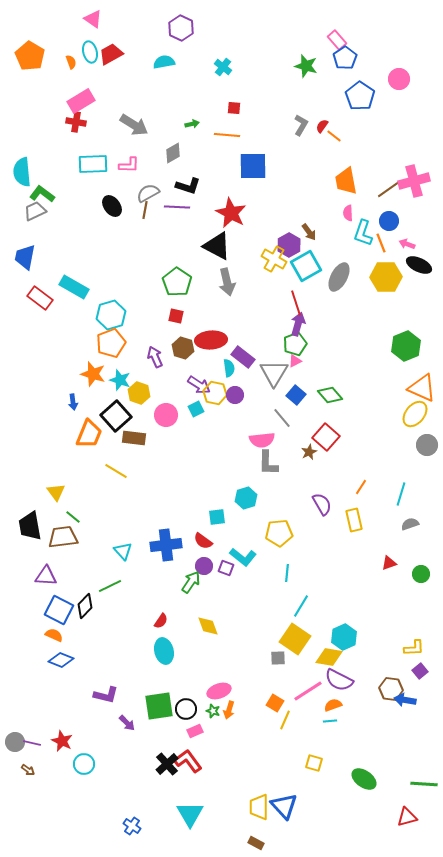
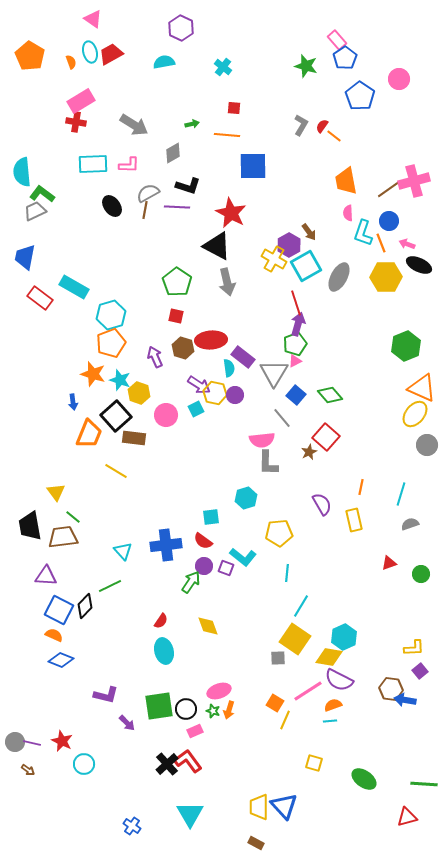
orange line at (361, 487): rotated 21 degrees counterclockwise
cyan square at (217, 517): moved 6 px left
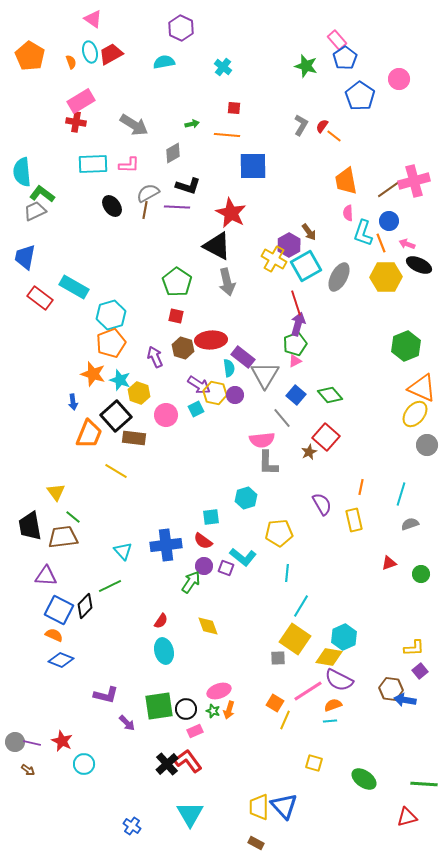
gray triangle at (274, 373): moved 9 px left, 2 px down
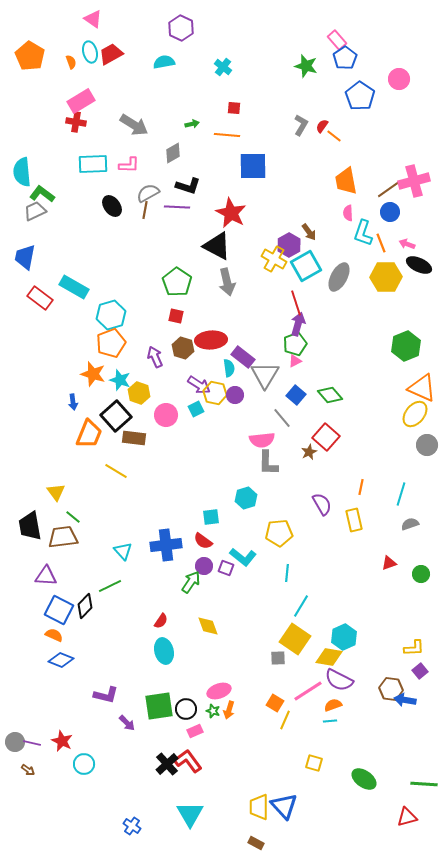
blue circle at (389, 221): moved 1 px right, 9 px up
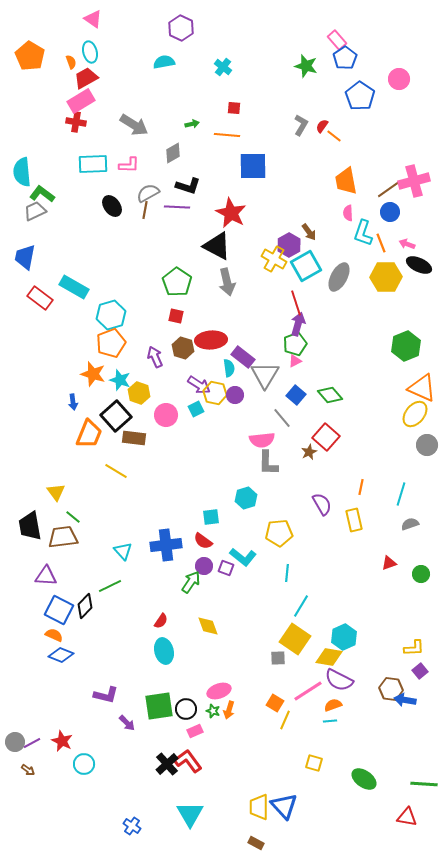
red trapezoid at (111, 54): moved 25 px left, 24 px down
blue diamond at (61, 660): moved 5 px up
purple line at (32, 743): rotated 42 degrees counterclockwise
red triangle at (407, 817): rotated 25 degrees clockwise
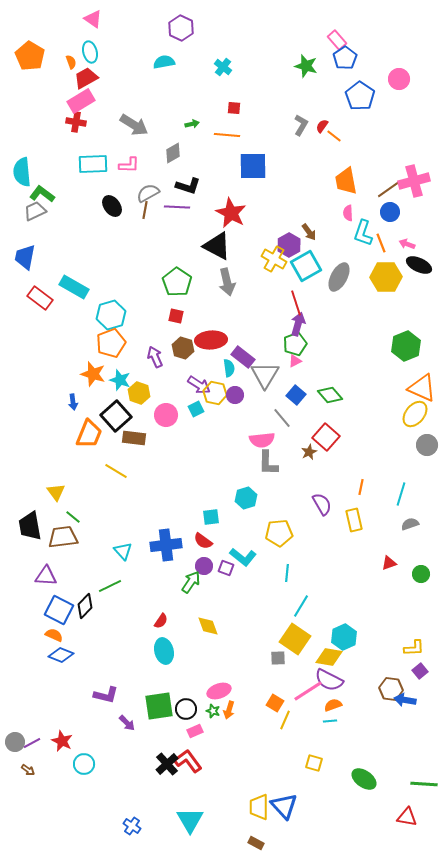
purple semicircle at (339, 680): moved 10 px left
cyan triangle at (190, 814): moved 6 px down
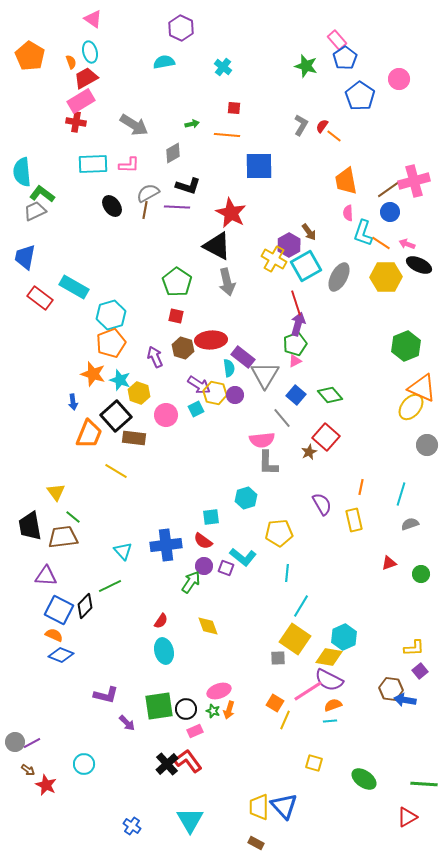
blue square at (253, 166): moved 6 px right
orange line at (381, 243): rotated 36 degrees counterclockwise
yellow ellipse at (415, 414): moved 4 px left, 7 px up
red star at (62, 741): moved 16 px left, 44 px down
red triangle at (407, 817): rotated 40 degrees counterclockwise
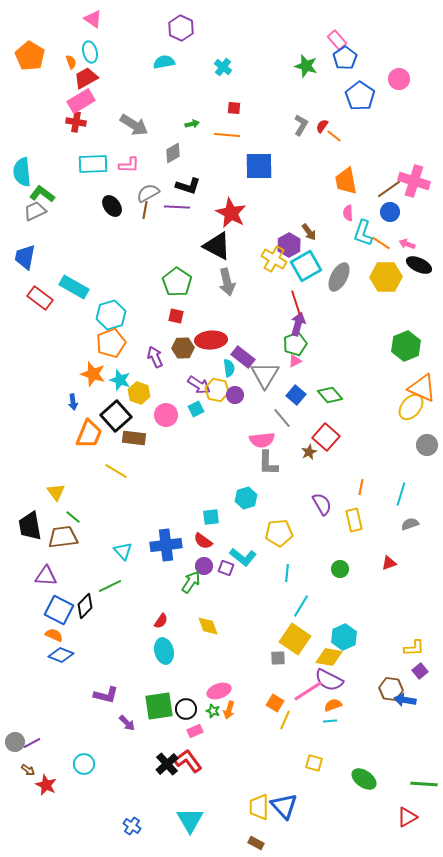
pink cross at (414, 181): rotated 32 degrees clockwise
brown hexagon at (183, 348): rotated 20 degrees counterclockwise
yellow hexagon at (215, 393): moved 2 px right, 3 px up
green circle at (421, 574): moved 81 px left, 5 px up
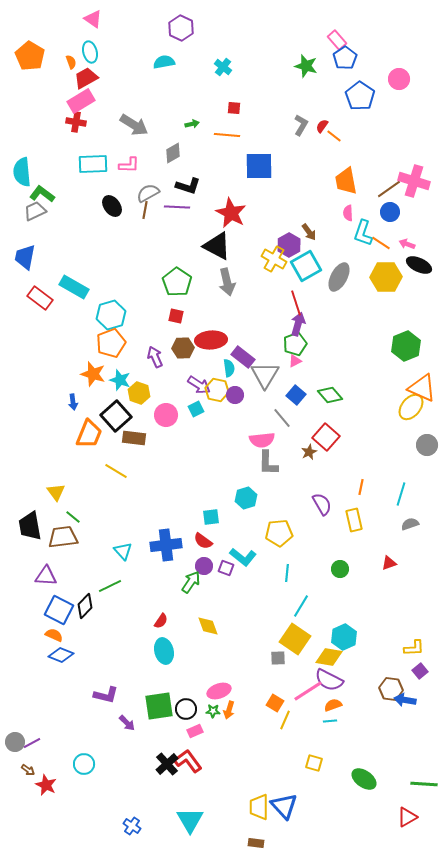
green star at (213, 711): rotated 16 degrees counterclockwise
brown rectangle at (256, 843): rotated 21 degrees counterclockwise
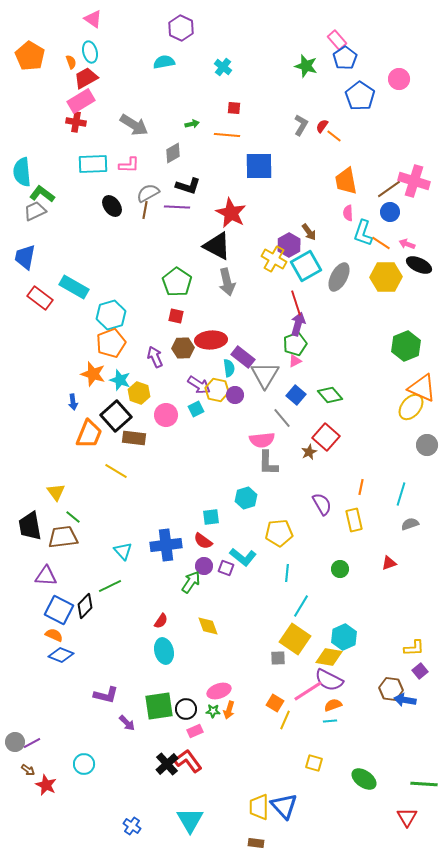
red triangle at (407, 817): rotated 30 degrees counterclockwise
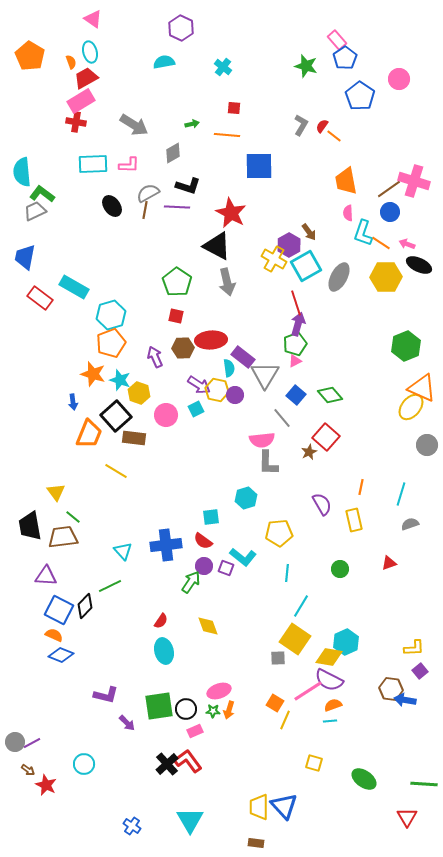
cyan hexagon at (344, 637): moved 2 px right, 5 px down
